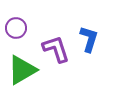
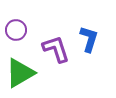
purple circle: moved 2 px down
green triangle: moved 2 px left, 3 px down
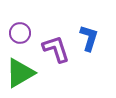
purple circle: moved 4 px right, 3 px down
blue L-shape: moved 1 px up
